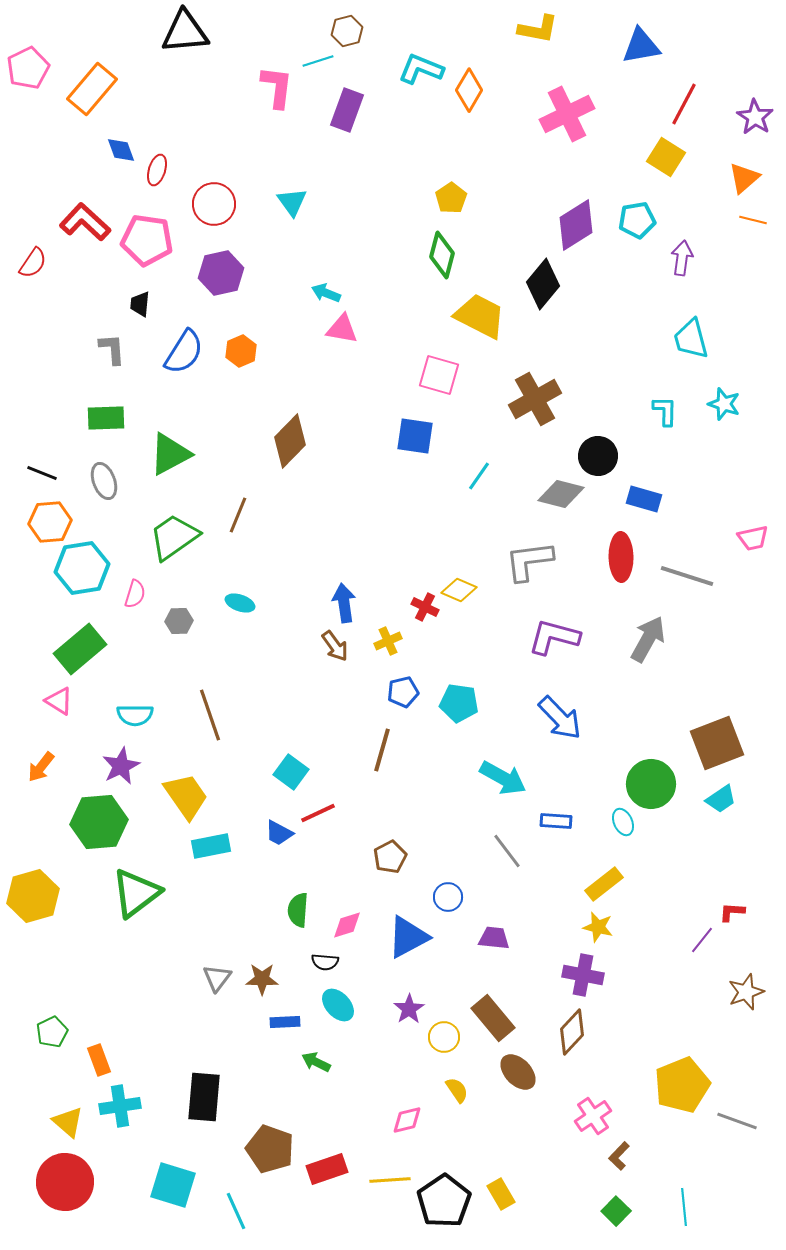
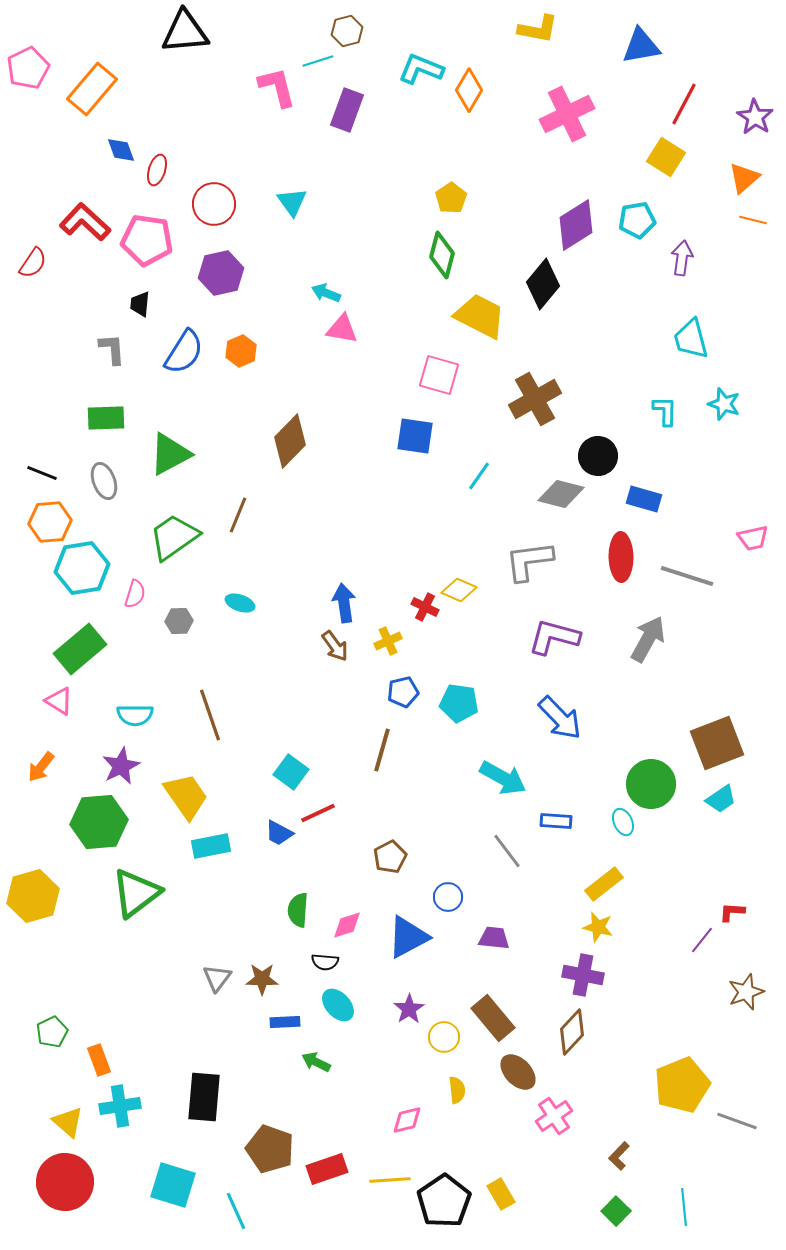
pink L-shape at (277, 87): rotated 21 degrees counterclockwise
yellow semicircle at (457, 1090): rotated 28 degrees clockwise
pink cross at (593, 1116): moved 39 px left
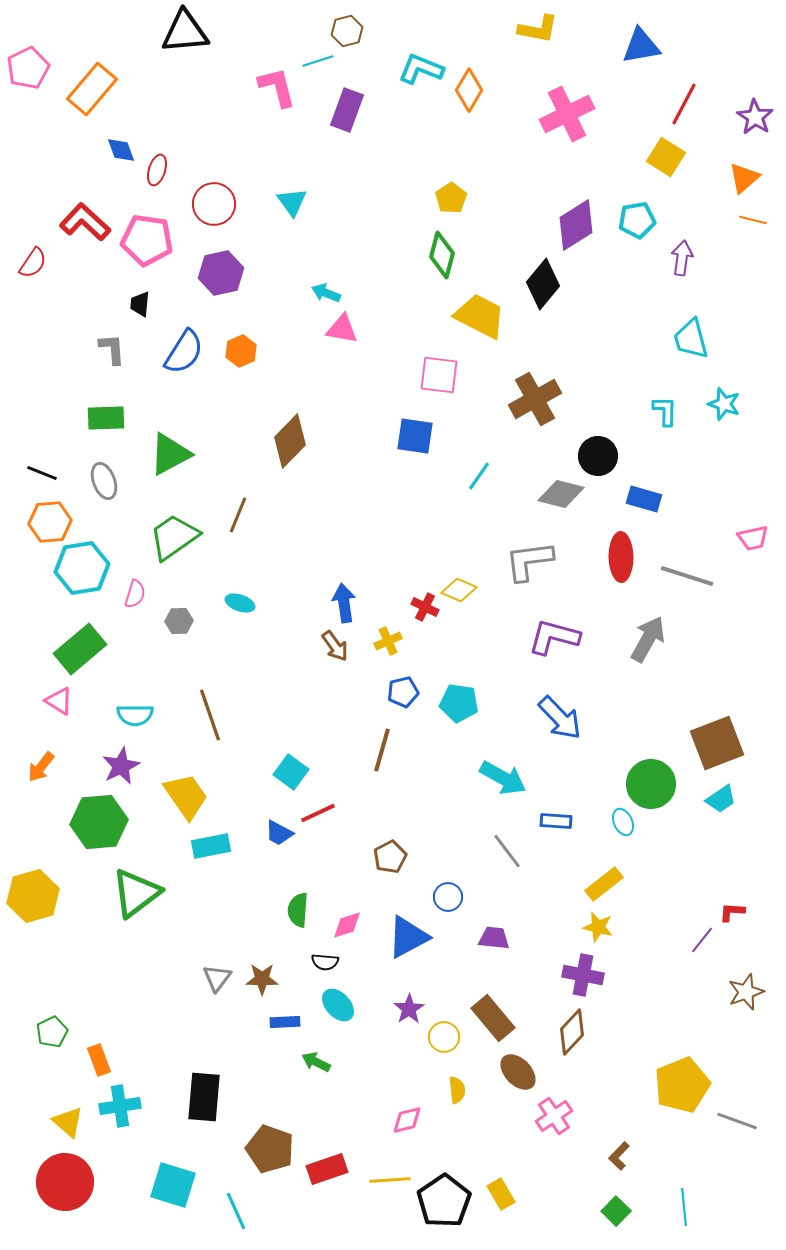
pink square at (439, 375): rotated 9 degrees counterclockwise
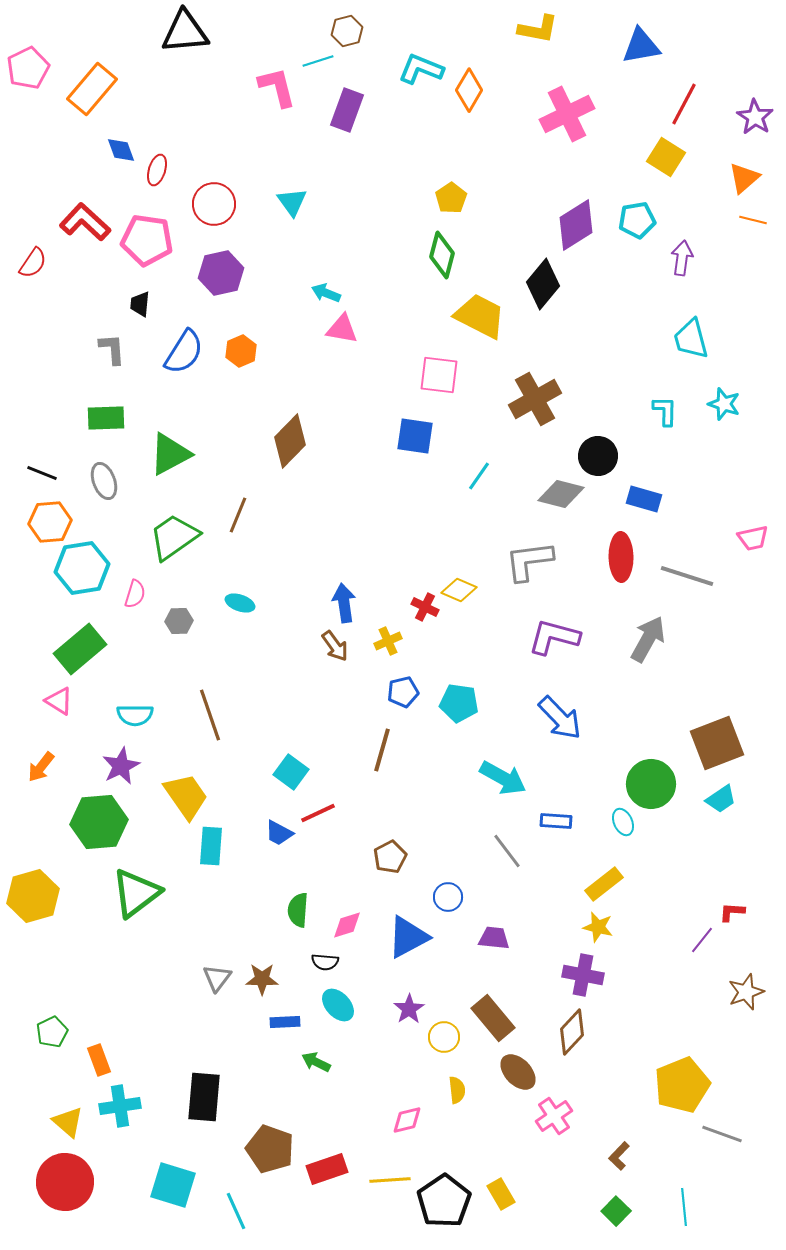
cyan rectangle at (211, 846): rotated 75 degrees counterclockwise
gray line at (737, 1121): moved 15 px left, 13 px down
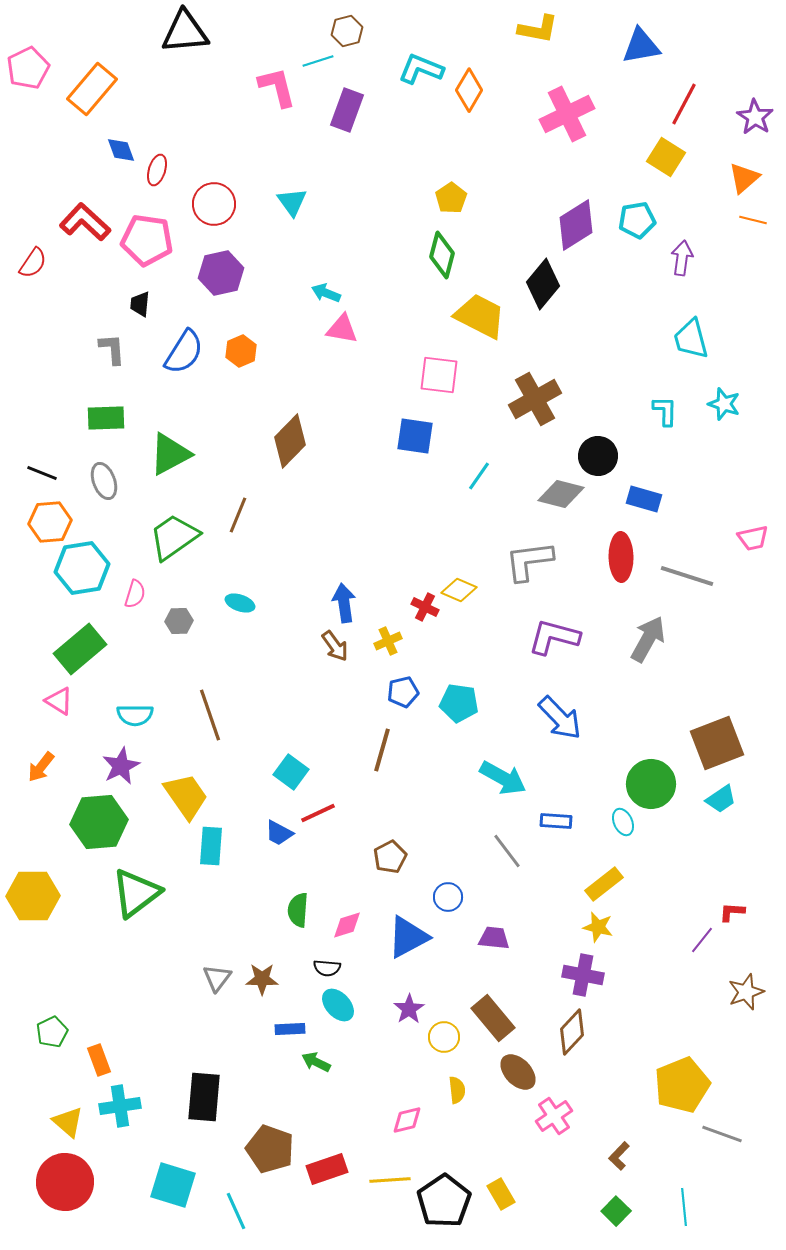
yellow hexagon at (33, 896): rotated 15 degrees clockwise
black semicircle at (325, 962): moved 2 px right, 6 px down
blue rectangle at (285, 1022): moved 5 px right, 7 px down
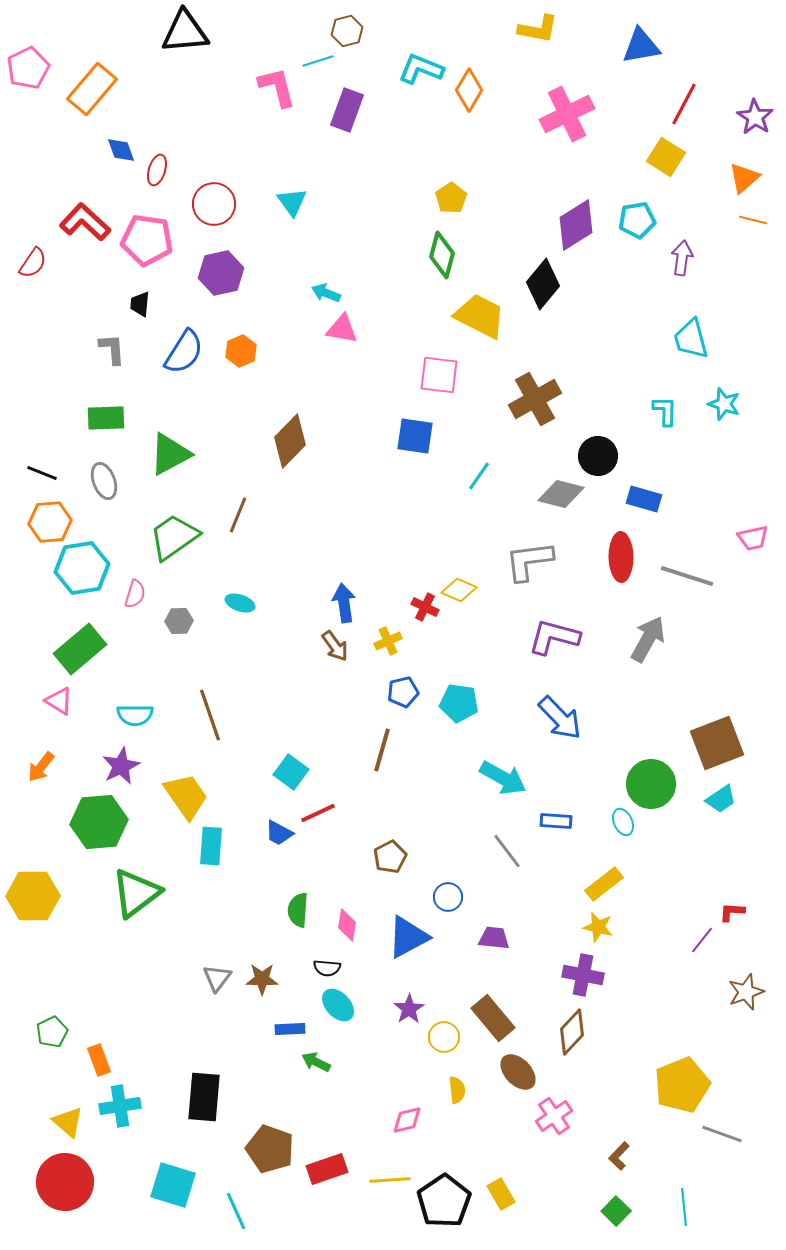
pink diamond at (347, 925): rotated 64 degrees counterclockwise
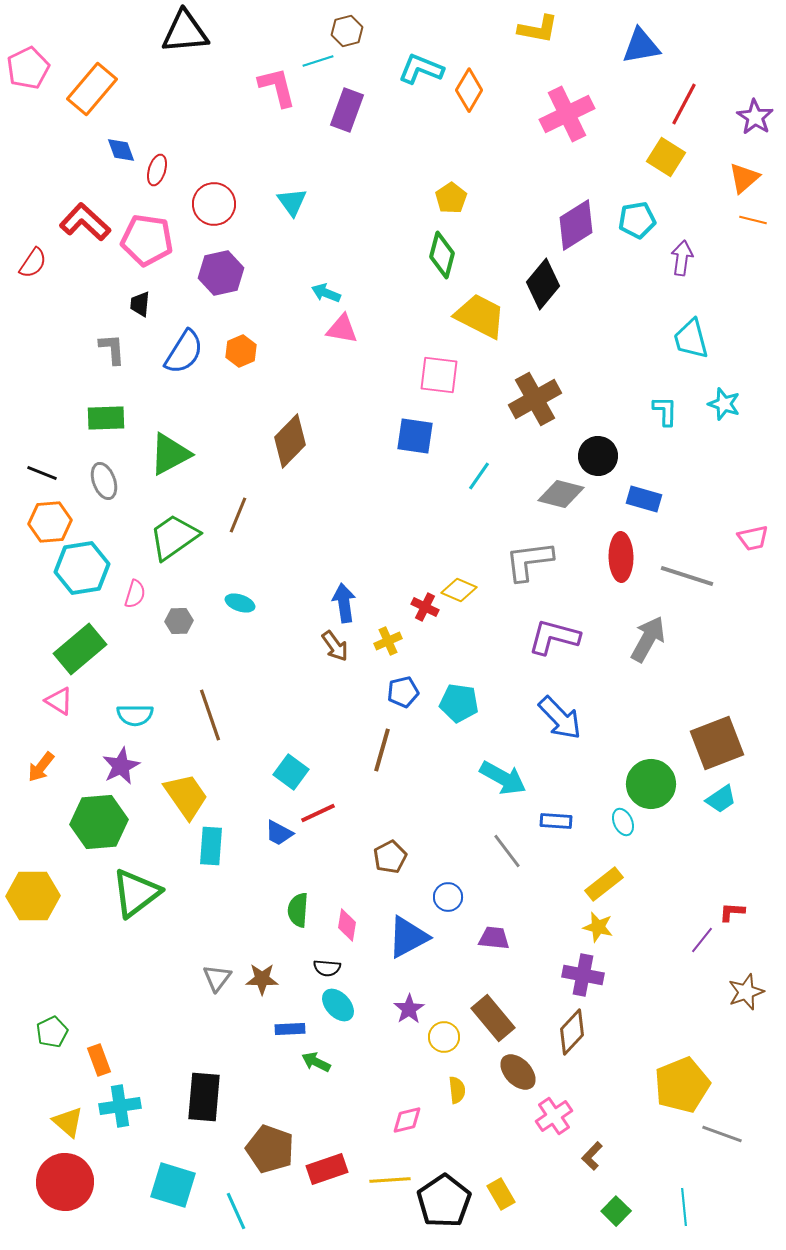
brown L-shape at (619, 1156): moved 27 px left
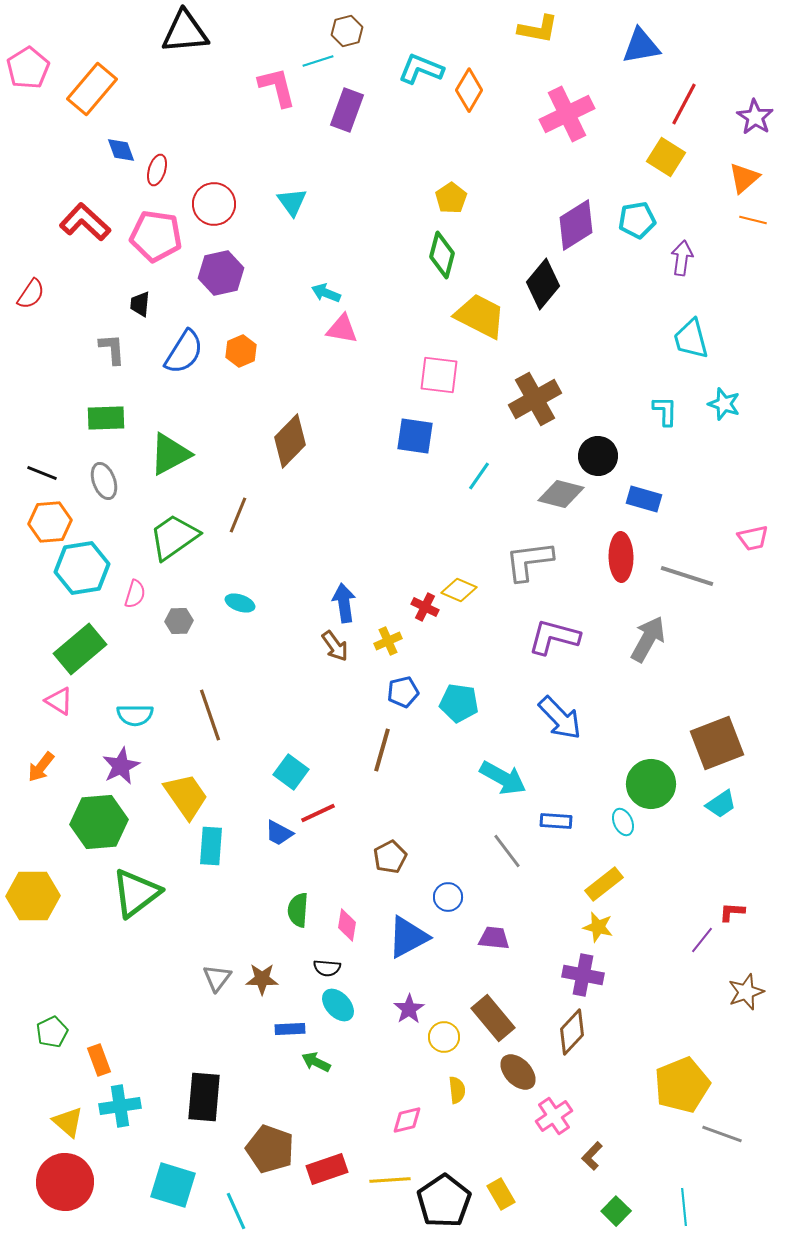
pink pentagon at (28, 68): rotated 6 degrees counterclockwise
pink pentagon at (147, 240): moved 9 px right, 4 px up
red semicircle at (33, 263): moved 2 px left, 31 px down
cyan trapezoid at (721, 799): moved 5 px down
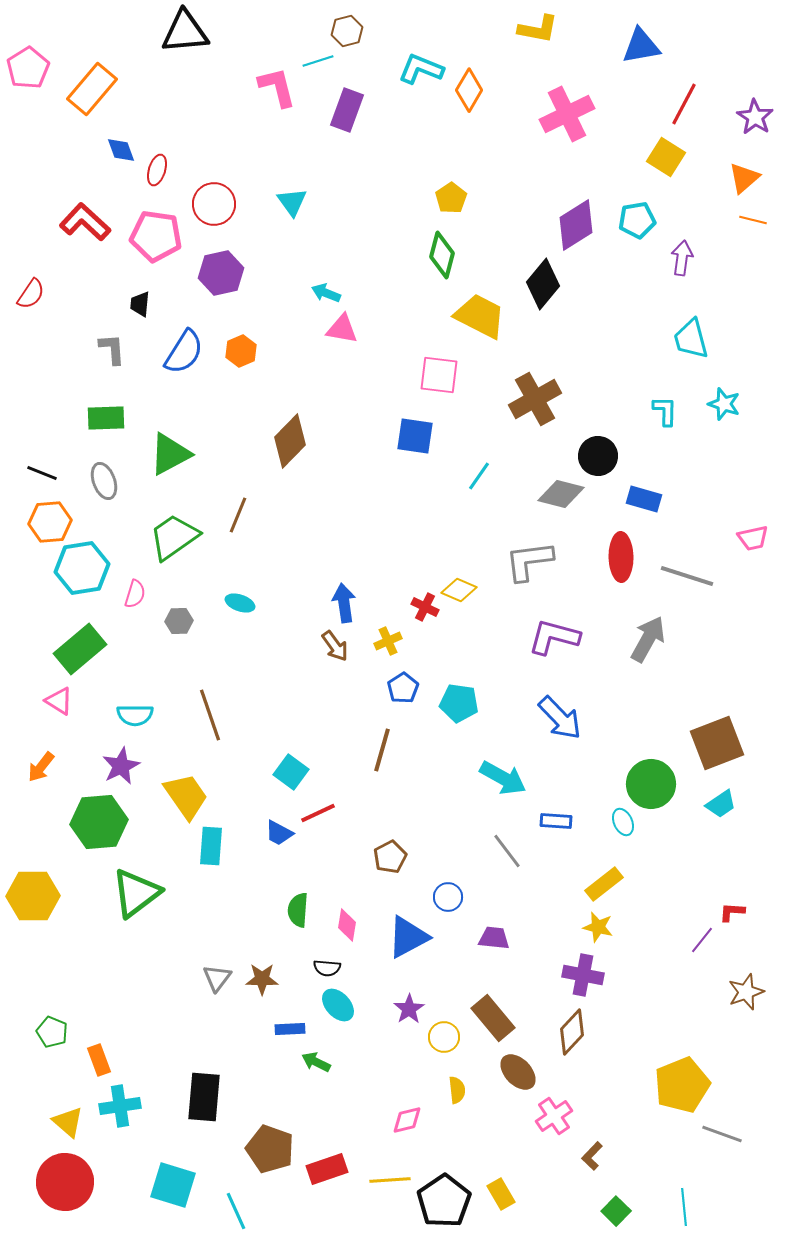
blue pentagon at (403, 692): moved 4 px up; rotated 20 degrees counterclockwise
green pentagon at (52, 1032): rotated 24 degrees counterclockwise
